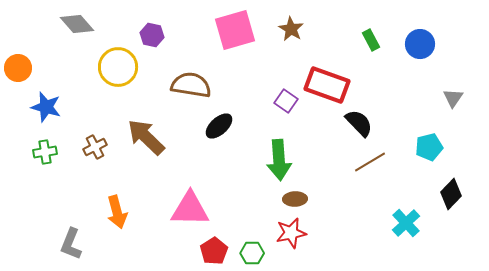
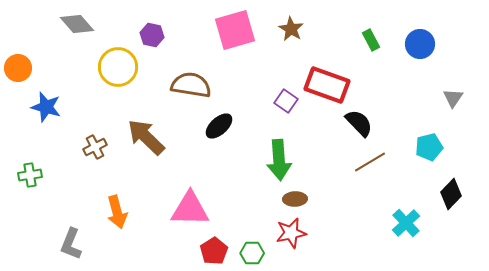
green cross: moved 15 px left, 23 px down
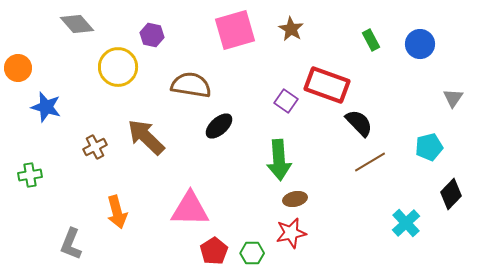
brown ellipse: rotated 10 degrees counterclockwise
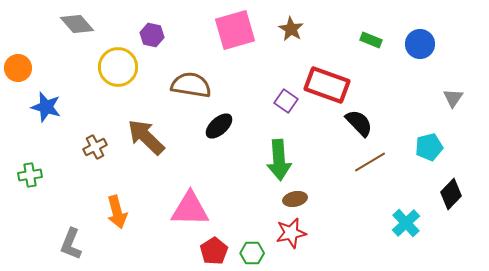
green rectangle: rotated 40 degrees counterclockwise
